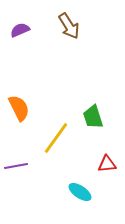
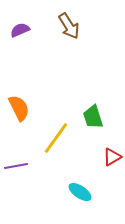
red triangle: moved 5 px right, 7 px up; rotated 24 degrees counterclockwise
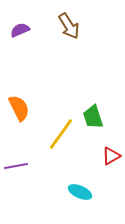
yellow line: moved 5 px right, 4 px up
red triangle: moved 1 px left, 1 px up
cyan ellipse: rotated 10 degrees counterclockwise
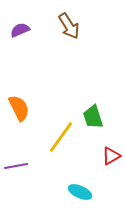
yellow line: moved 3 px down
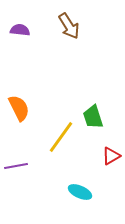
purple semicircle: rotated 30 degrees clockwise
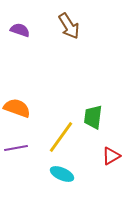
purple semicircle: rotated 12 degrees clockwise
orange semicircle: moved 2 px left; rotated 44 degrees counterclockwise
green trapezoid: rotated 25 degrees clockwise
purple line: moved 18 px up
cyan ellipse: moved 18 px left, 18 px up
